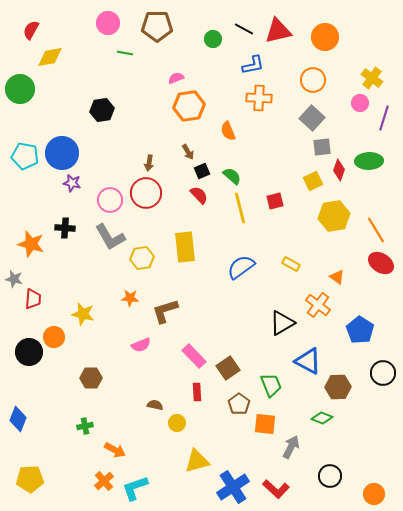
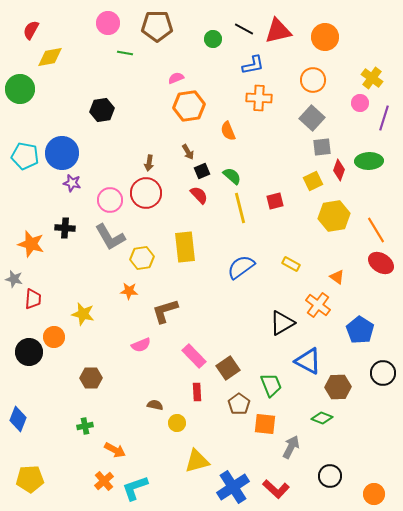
orange star at (130, 298): moved 1 px left, 7 px up
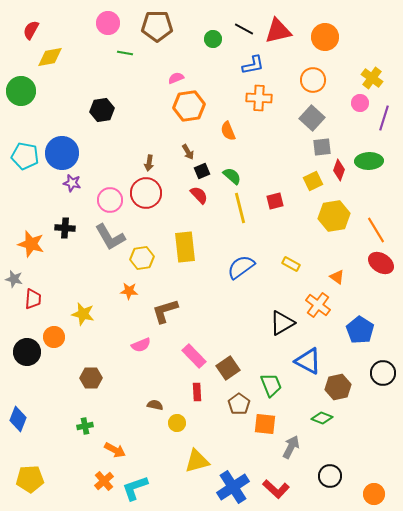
green circle at (20, 89): moved 1 px right, 2 px down
black circle at (29, 352): moved 2 px left
brown hexagon at (338, 387): rotated 10 degrees counterclockwise
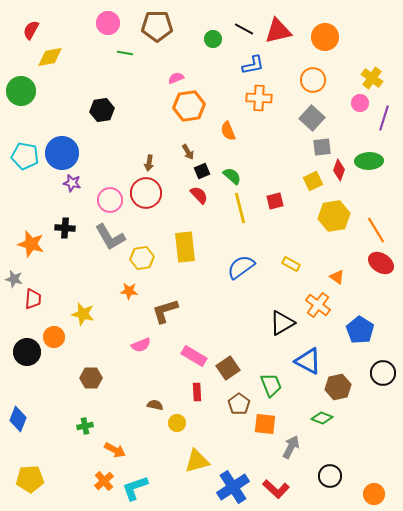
pink rectangle at (194, 356): rotated 15 degrees counterclockwise
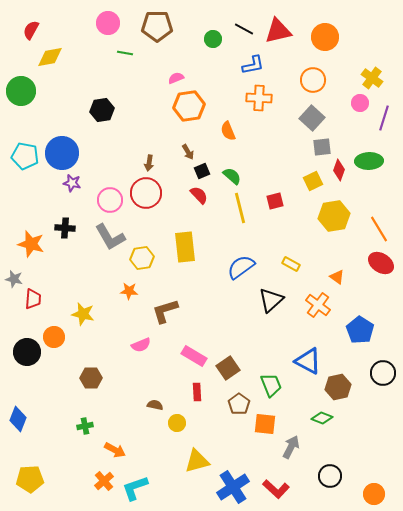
orange line at (376, 230): moved 3 px right, 1 px up
black triangle at (282, 323): moved 11 px left, 23 px up; rotated 12 degrees counterclockwise
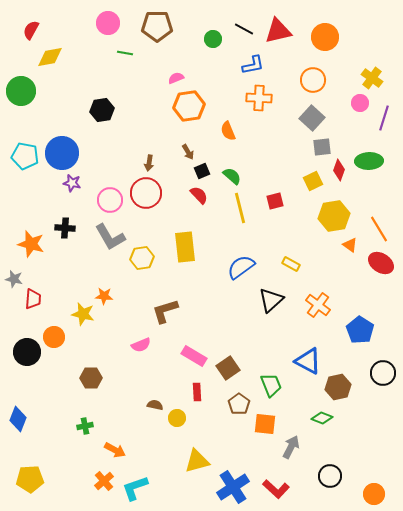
orange triangle at (337, 277): moved 13 px right, 32 px up
orange star at (129, 291): moved 25 px left, 5 px down
yellow circle at (177, 423): moved 5 px up
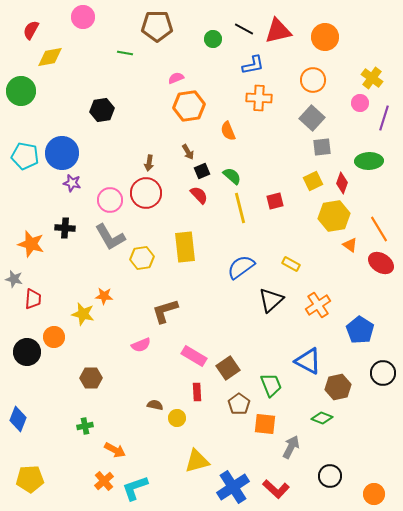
pink circle at (108, 23): moved 25 px left, 6 px up
red diamond at (339, 170): moved 3 px right, 13 px down
orange cross at (318, 305): rotated 20 degrees clockwise
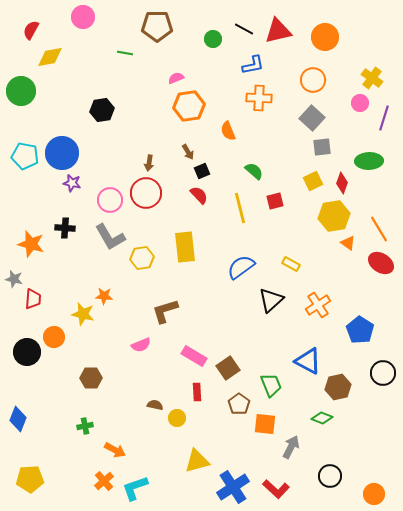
green semicircle at (232, 176): moved 22 px right, 5 px up
orange triangle at (350, 245): moved 2 px left, 2 px up
